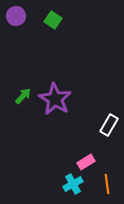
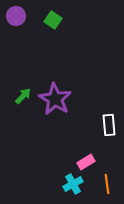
white rectangle: rotated 35 degrees counterclockwise
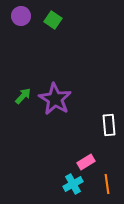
purple circle: moved 5 px right
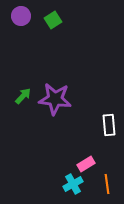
green square: rotated 24 degrees clockwise
purple star: rotated 24 degrees counterclockwise
pink rectangle: moved 2 px down
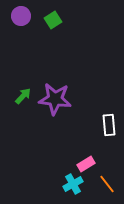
orange line: rotated 30 degrees counterclockwise
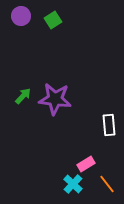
cyan cross: rotated 18 degrees counterclockwise
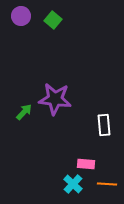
green square: rotated 18 degrees counterclockwise
green arrow: moved 1 px right, 16 px down
white rectangle: moved 5 px left
pink rectangle: rotated 36 degrees clockwise
orange line: rotated 48 degrees counterclockwise
